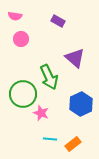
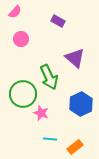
pink semicircle: moved 4 px up; rotated 56 degrees counterclockwise
orange rectangle: moved 2 px right, 3 px down
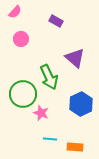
purple rectangle: moved 2 px left
orange rectangle: rotated 42 degrees clockwise
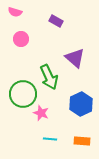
pink semicircle: rotated 64 degrees clockwise
orange rectangle: moved 7 px right, 6 px up
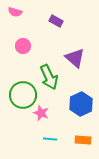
pink circle: moved 2 px right, 7 px down
green circle: moved 1 px down
orange rectangle: moved 1 px right, 1 px up
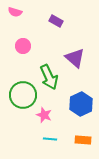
pink star: moved 3 px right, 2 px down
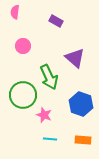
pink semicircle: rotated 80 degrees clockwise
blue hexagon: rotated 15 degrees counterclockwise
